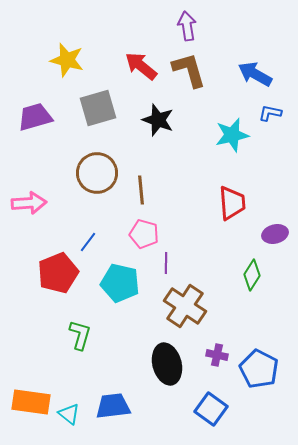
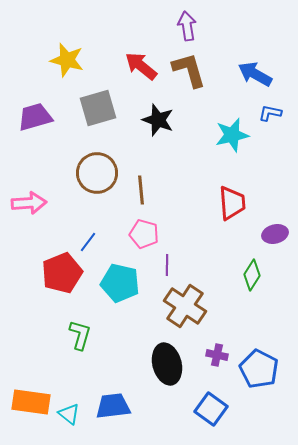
purple line: moved 1 px right, 2 px down
red pentagon: moved 4 px right
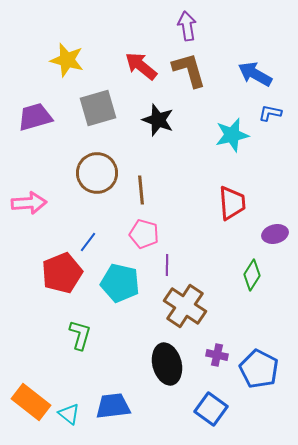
orange rectangle: rotated 30 degrees clockwise
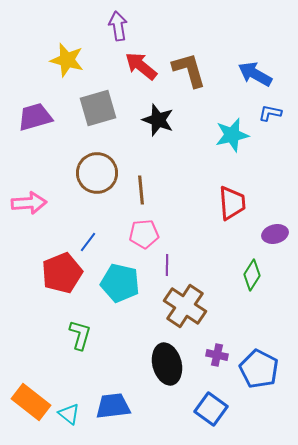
purple arrow: moved 69 px left
pink pentagon: rotated 20 degrees counterclockwise
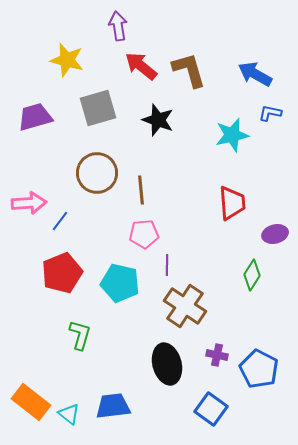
blue line: moved 28 px left, 21 px up
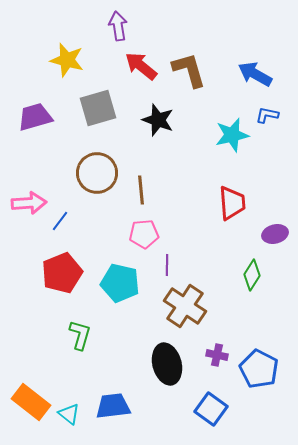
blue L-shape: moved 3 px left, 2 px down
